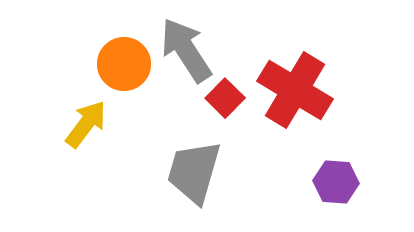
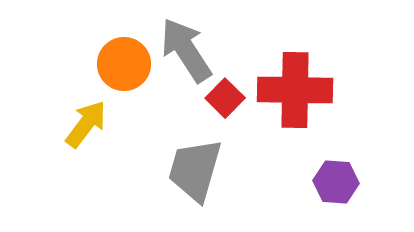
red cross: rotated 30 degrees counterclockwise
gray trapezoid: moved 1 px right, 2 px up
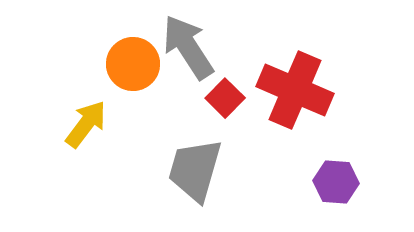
gray arrow: moved 2 px right, 3 px up
orange circle: moved 9 px right
red cross: rotated 22 degrees clockwise
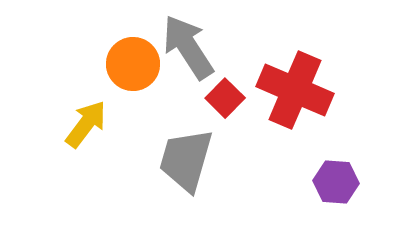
gray trapezoid: moved 9 px left, 10 px up
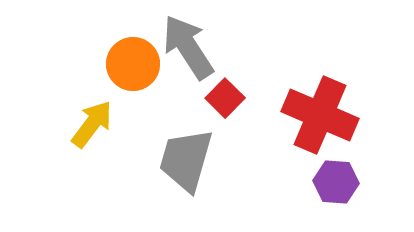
red cross: moved 25 px right, 25 px down
yellow arrow: moved 6 px right
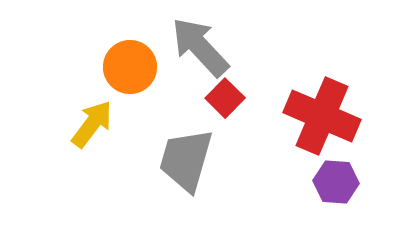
gray arrow: moved 12 px right; rotated 10 degrees counterclockwise
orange circle: moved 3 px left, 3 px down
red cross: moved 2 px right, 1 px down
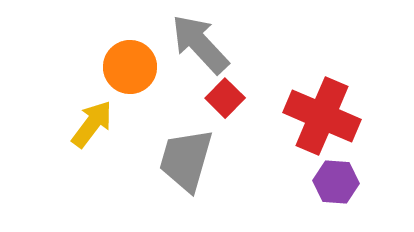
gray arrow: moved 3 px up
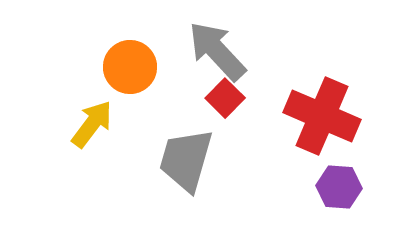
gray arrow: moved 17 px right, 7 px down
purple hexagon: moved 3 px right, 5 px down
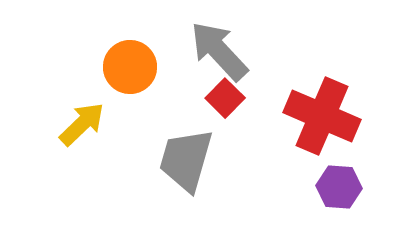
gray arrow: moved 2 px right
yellow arrow: moved 10 px left; rotated 9 degrees clockwise
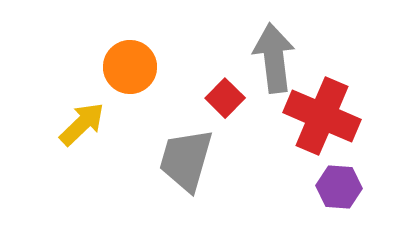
gray arrow: moved 55 px right, 7 px down; rotated 36 degrees clockwise
